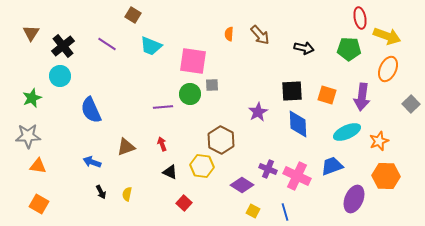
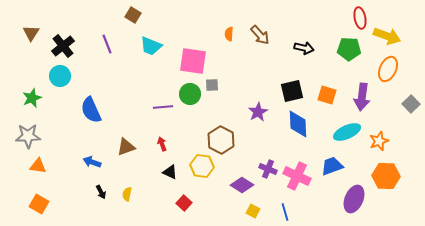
purple line at (107, 44): rotated 36 degrees clockwise
black square at (292, 91): rotated 10 degrees counterclockwise
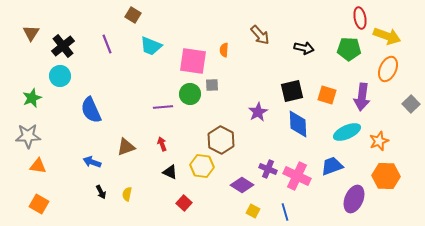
orange semicircle at (229, 34): moved 5 px left, 16 px down
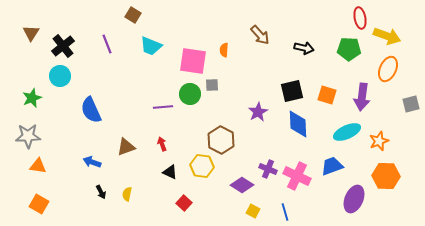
gray square at (411, 104): rotated 30 degrees clockwise
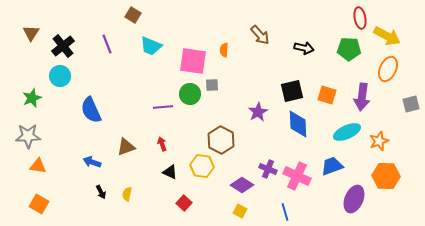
yellow arrow at (387, 36): rotated 8 degrees clockwise
yellow square at (253, 211): moved 13 px left
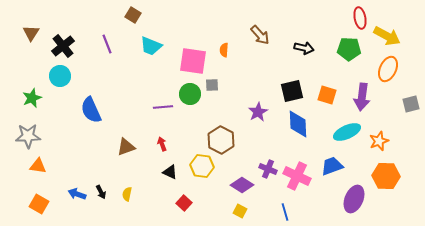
blue arrow at (92, 162): moved 15 px left, 32 px down
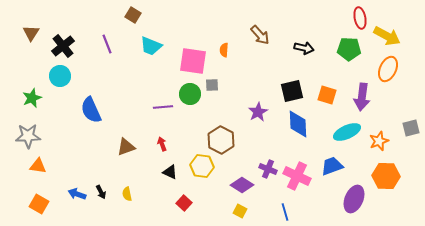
gray square at (411, 104): moved 24 px down
yellow semicircle at (127, 194): rotated 24 degrees counterclockwise
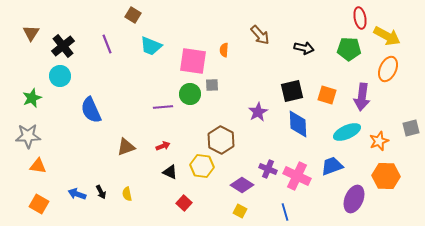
red arrow at (162, 144): moved 1 px right, 2 px down; rotated 88 degrees clockwise
